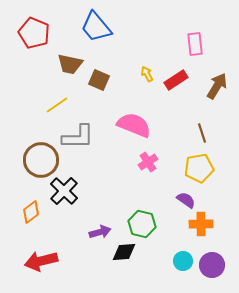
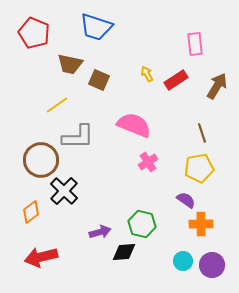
blue trapezoid: rotated 32 degrees counterclockwise
red arrow: moved 4 px up
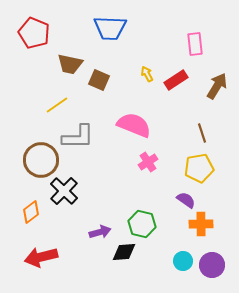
blue trapezoid: moved 14 px right, 1 px down; rotated 16 degrees counterclockwise
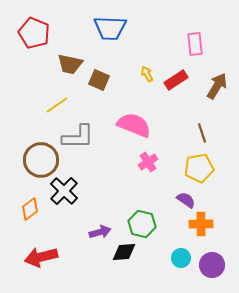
orange diamond: moved 1 px left, 3 px up
cyan circle: moved 2 px left, 3 px up
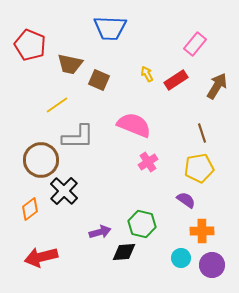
red pentagon: moved 4 px left, 12 px down
pink rectangle: rotated 45 degrees clockwise
orange cross: moved 1 px right, 7 px down
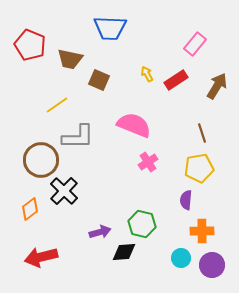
brown trapezoid: moved 5 px up
purple semicircle: rotated 120 degrees counterclockwise
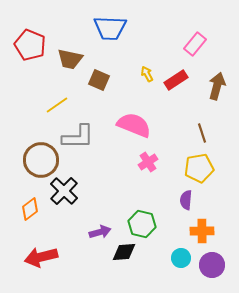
brown arrow: rotated 16 degrees counterclockwise
